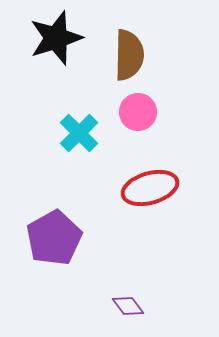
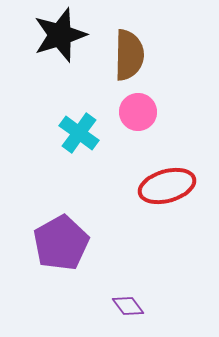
black star: moved 4 px right, 3 px up
cyan cross: rotated 9 degrees counterclockwise
red ellipse: moved 17 px right, 2 px up
purple pentagon: moved 7 px right, 5 px down
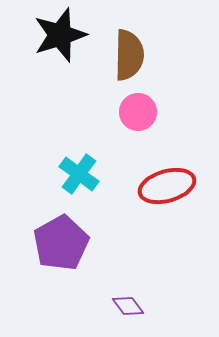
cyan cross: moved 41 px down
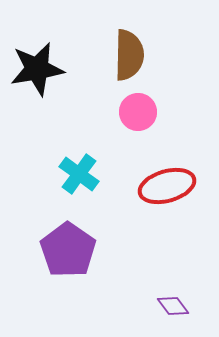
black star: moved 23 px left, 34 px down; rotated 8 degrees clockwise
purple pentagon: moved 7 px right, 7 px down; rotated 8 degrees counterclockwise
purple diamond: moved 45 px right
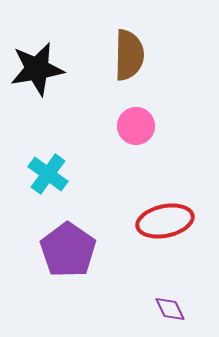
pink circle: moved 2 px left, 14 px down
cyan cross: moved 31 px left
red ellipse: moved 2 px left, 35 px down; rotated 4 degrees clockwise
purple diamond: moved 3 px left, 3 px down; rotated 12 degrees clockwise
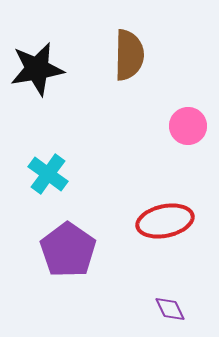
pink circle: moved 52 px right
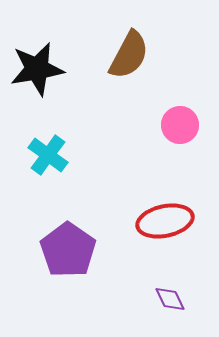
brown semicircle: rotated 27 degrees clockwise
pink circle: moved 8 px left, 1 px up
cyan cross: moved 19 px up
purple diamond: moved 10 px up
